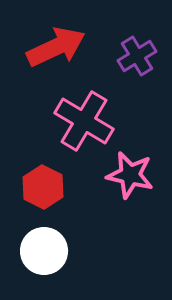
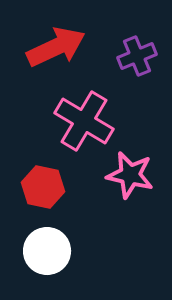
purple cross: rotated 9 degrees clockwise
red hexagon: rotated 15 degrees counterclockwise
white circle: moved 3 px right
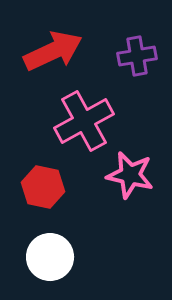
red arrow: moved 3 px left, 4 px down
purple cross: rotated 12 degrees clockwise
pink cross: rotated 30 degrees clockwise
white circle: moved 3 px right, 6 px down
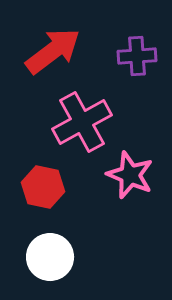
red arrow: rotated 12 degrees counterclockwise
purple cross: rotated 6 degrees clockwise
pink cross: moved 2 px left, 1 px down
pink star: rotated 9 degrees clockwise
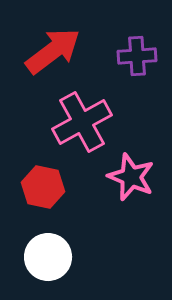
pink star: moved 1 px right, 2 px down
white circle: moved 2 px left
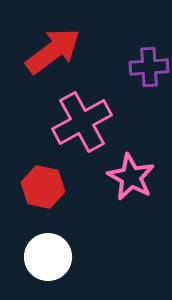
purple cross: moved 12 px right, 11 px down
pink star: rotated 6 degrees clockwise
